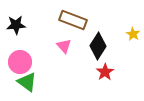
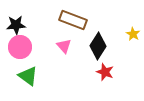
pink circle: moved 15 px up
red star: rotated 18 degrees counterclockwise
green triangle: moved 1 px right, 6 px up
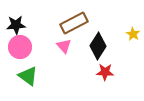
brown rectangle: moved 1 px right, 3 px down; rotated 48 degrees counterclockwise
red star: rotated 18 degrees counterclockwise
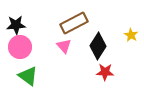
yellow star: moved 2 px left, 1 px down
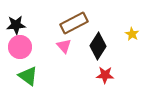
yellow star: moved 1 px right, 1 px up
red star: moved 3 px down
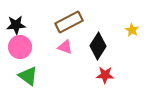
brown rectangle: moved 5 px left, 1 px up
yellow star: moved 4 px up
pink triangle: moved 1 px right, 1 px down; rotated 28 degrees counterclockwise
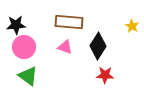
brown rectangle: rotated 32 degrees clockwise
yellow star: moved 4 px up
pink circle: moved 4 px right
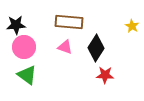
black diamond: moved 2 px left, 2 px down
green triangle: moved 1 px left, 1 px up
